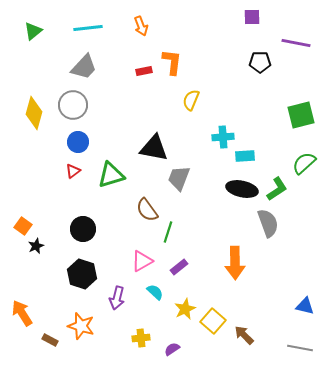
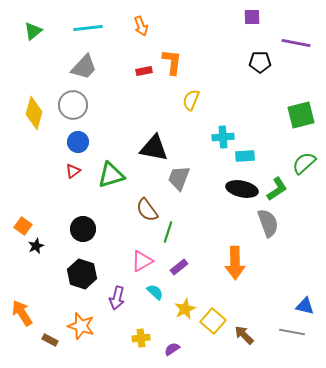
gray line at (300, 348): moved 8 px left, 16 px up
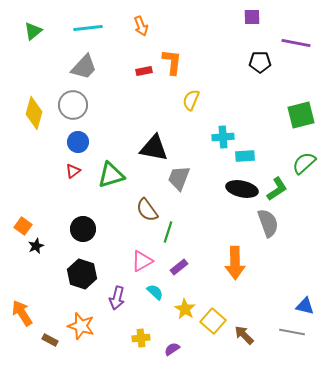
yellow star at (185, 309): rotated 15 degrees counterclockwise
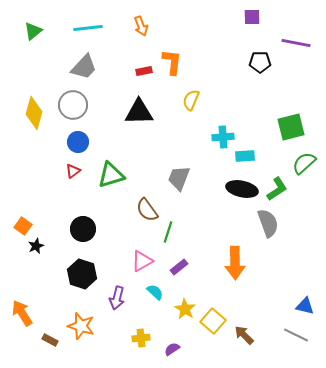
green square at (301, 115): moved 10 px left, 12 px down
black triangle at (154, 148): moved 15 px left, 36 px up; rotated 12 degrees counterclockwise
gray line at (292, 332): moved 4 px right, 3 px down; rotated 15 degrees clockwise
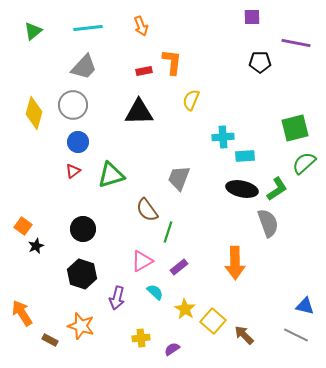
green square at (291, 127): moved 4 px right, 1 px down
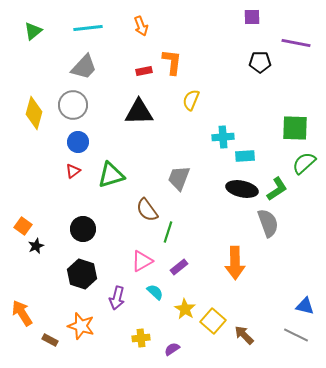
green square at (295, 128): rotated 16 degrees clockwise
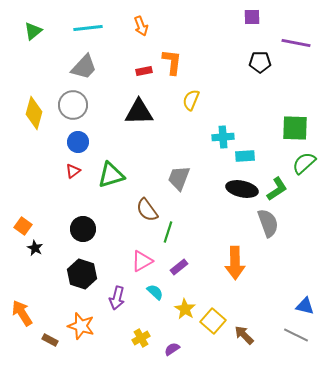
black star at (36, 246): moved 1 px left, 2 px down; rotated 21 degrees counterclockwise
yellow cross at (141, 338): rotated 24 degrees counterclockwise
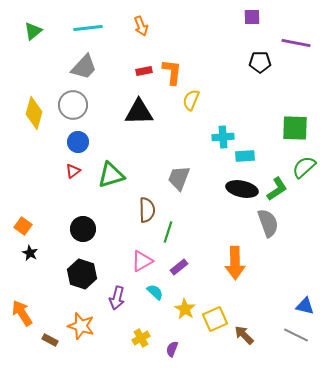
orange L-shape at (172, 62): moved 10 px down
green semicircle at (304, 163): moved 4 px down
brown semicircle at (147, 210): rotated 145 degrees counterclockwise
black star at (35, 248): moved 5 px left, 5 px down
yellow square at (213, 321): moved 2 px right, 2 px up; rotated 25 degrees clockwise
purple semicircle at (172, 349): rotated 35 degrees counterclockwise
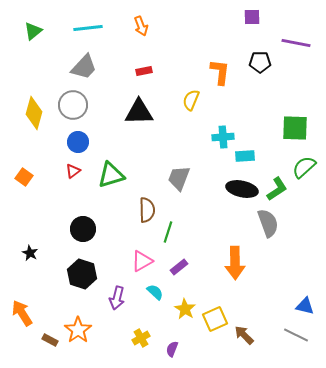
orange L-shape at (172, 72): moved 48 px right
orange square at (23, 226): moved 1 px right, 49 px up
orange star at (81, 326): moved 3 px left, 4 px down; rotated 20 degrees clockwise
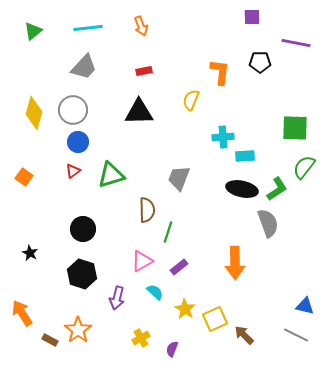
gray circle at (73, 105): moved 5 px down
green semicircle at (304, 167): rotated 10 degrees counterclockwise
